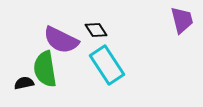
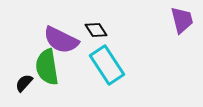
green semicircle: moved 2 px right, 2 px up
black semicircle: rotated 36 degrees counterclockwise
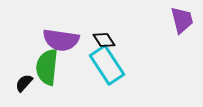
black diamond: moved 8 px right, 10 px down
purple semicircle: rotated 18 degrees counterclockwise
green semicircle: rotated 15 degrees clockwise
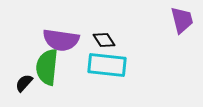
cyan rectangle: rotated 51 degrees counterclockwise
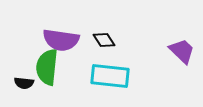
purple trapezoid: moved 31 px down; rotated 32 degrees counterclockwise
cyan rectangle: moved 3 px right, 11 px down
black semicircle: rotated 126 degrees counterclockwise
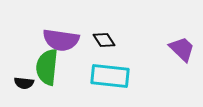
purple trapezoid: moved 2 px up
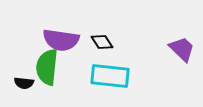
black diamond: moved 2 px left, 2 px down
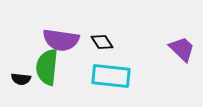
cyan rectangle: moved 1 px right
black semicircle: moved 3 px left, 4 px up
